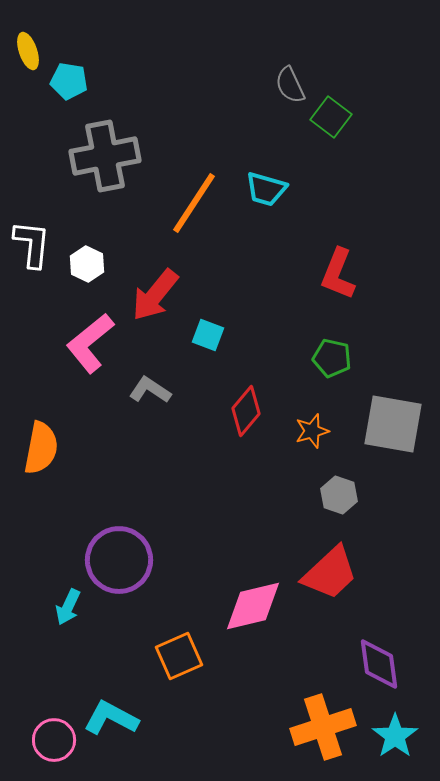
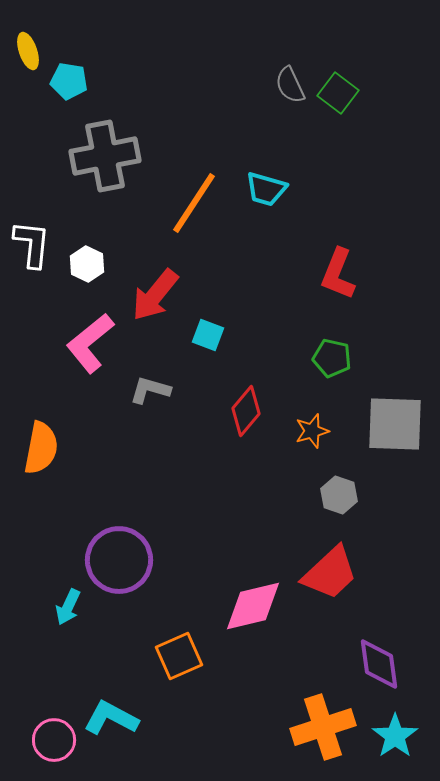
green square: moved 7 px right, 24 px up
gray L-shape: rotated 18 degrees counterclockwise
gray square: moved 2 px right; rotated 8 degrees counterclockwise
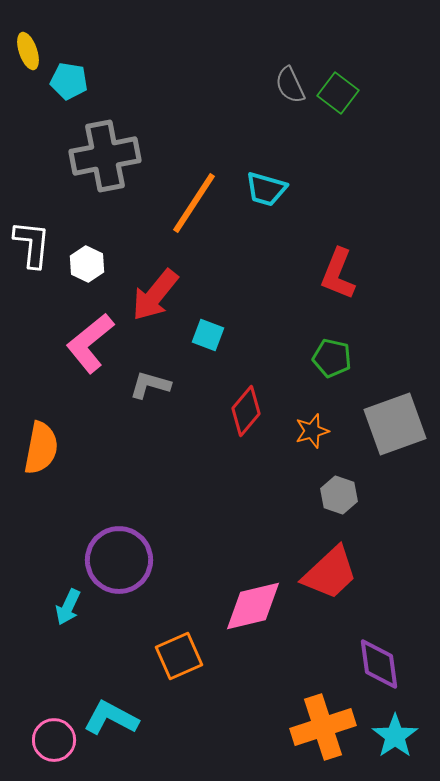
gray L-shape: moved 5 px up
gray square: rotated 22 degrees counterclockwise
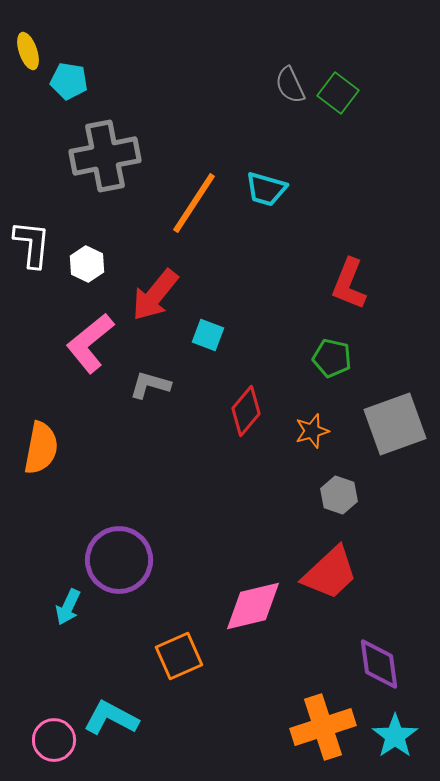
red L-shape: moved 11 px right, 10 px down
